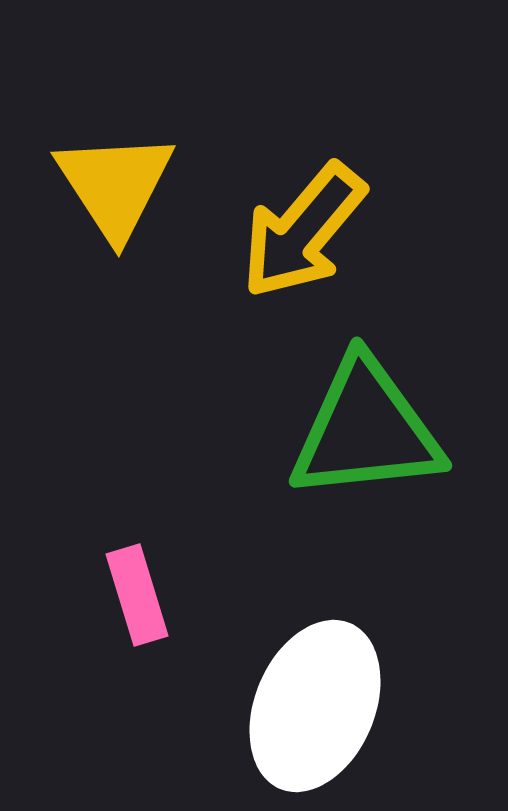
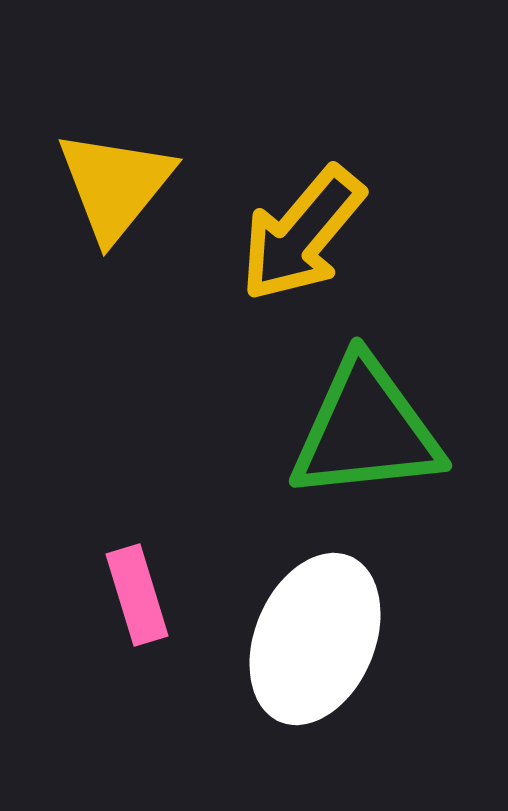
yellow triangle: rotated 12 degrees clockwise
yellow arrow: moved 1 px left, 3 px down
white ellipse: moved 67 px up
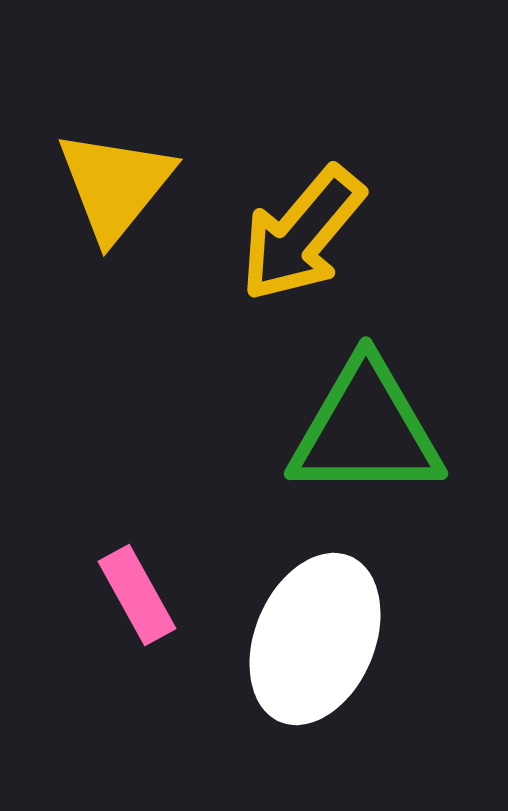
green triangle: rotated 6 degrees clockwise
pink rectangle: rotated 12 degrees counterclockwise
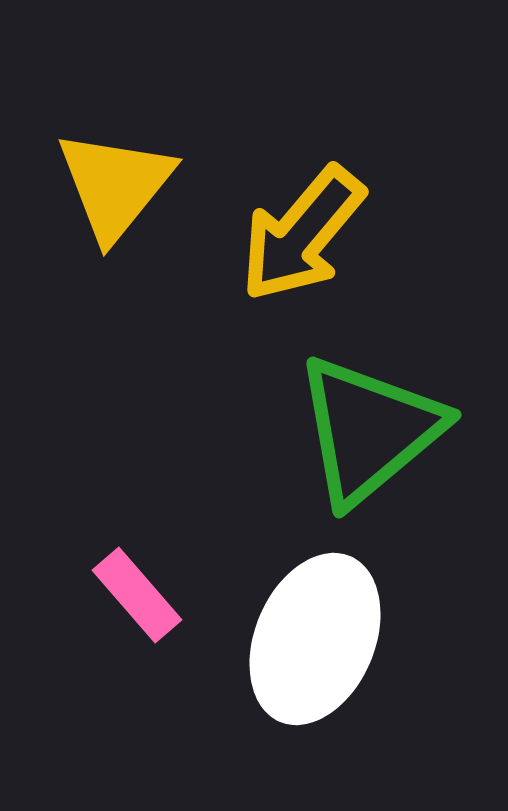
green triangle: moved 3 px right; rotated 40 degrees counterclockwise
pink rectangle: rotated 12 degrees counterclockwise
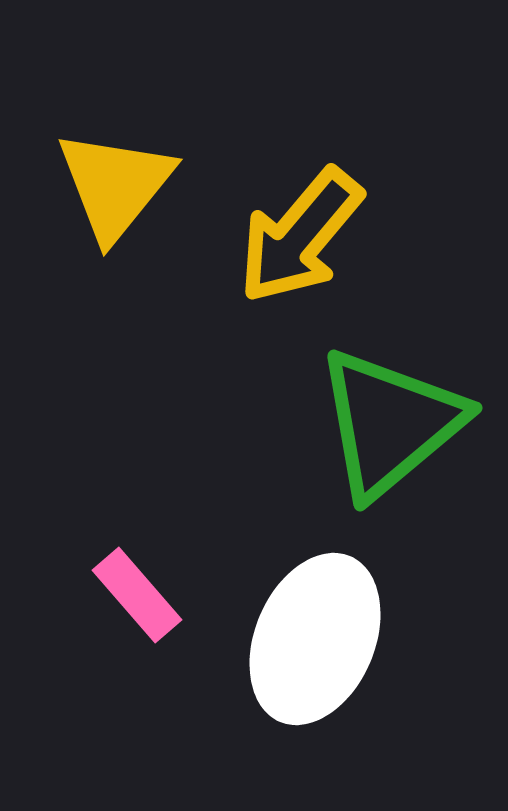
yellow arrow: moved 2 px left, 2 px down
green triangle: moved 21 px right, 7 px up
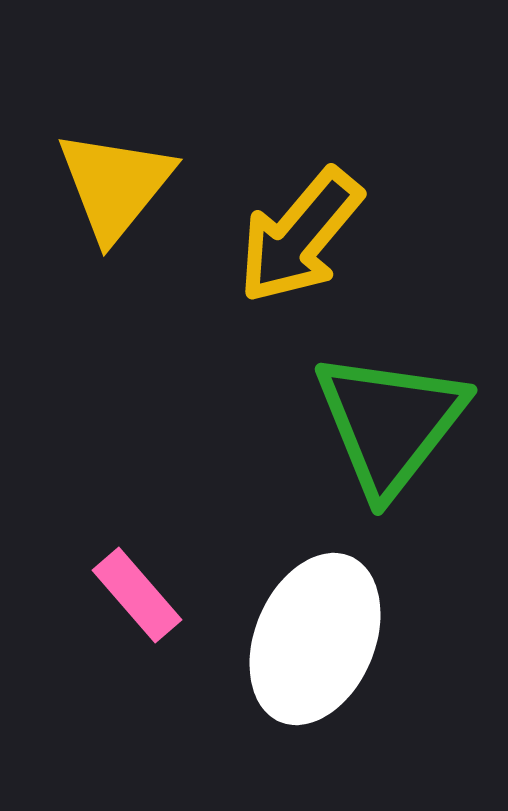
green triangle: rotated 12 degrees counterclockwise
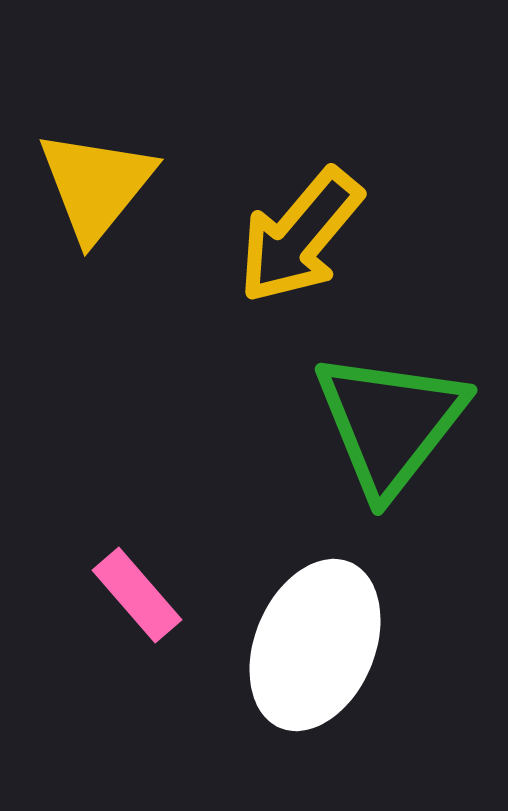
yellow triangle: moved 19 px left
white ellipse: moved 6 px down
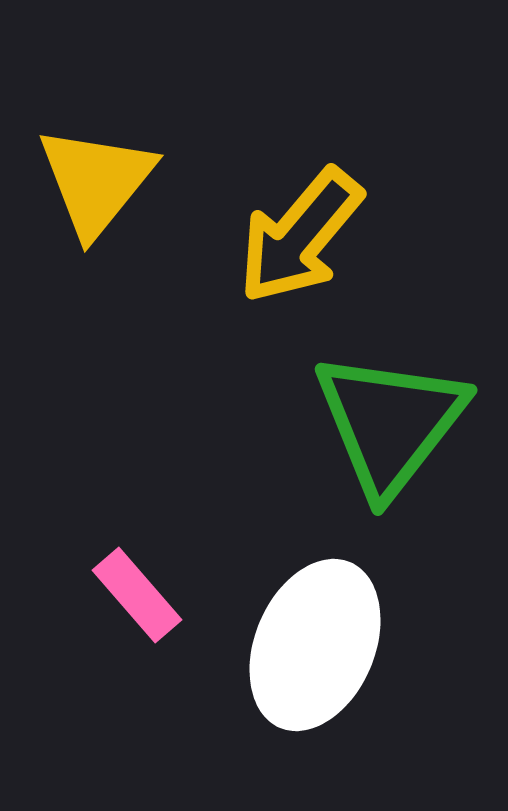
yellow triangle: moved 4 px up
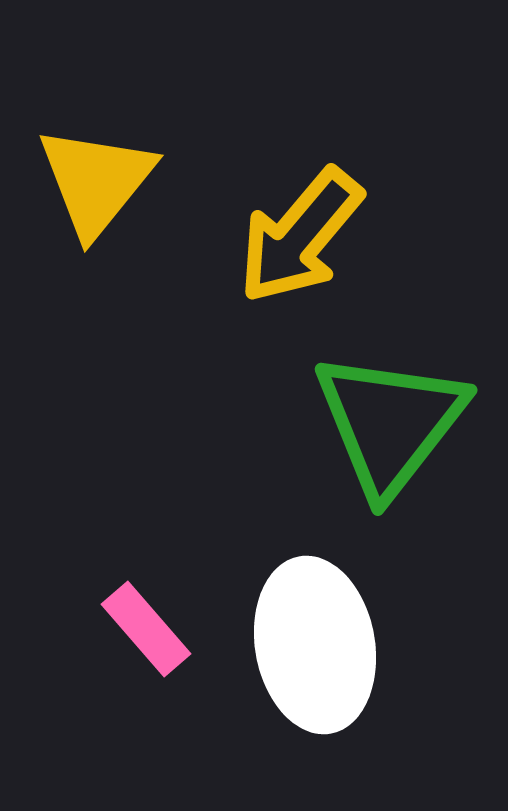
pink rectangle: moved 9 px right, 34 px down
white ellipse: rotated 33 degrees counterclockwise
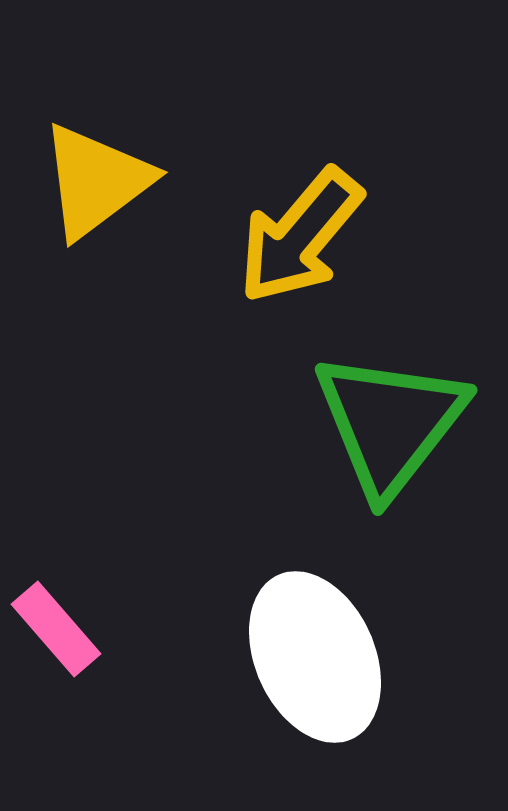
yellow triangle: rotated 14 degrees clockwise
pink rectangle: moved 90 px left
white ellipse: moved 12 px down; rotated 14 degrees counterclockwise
